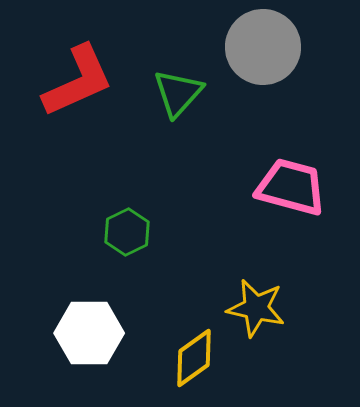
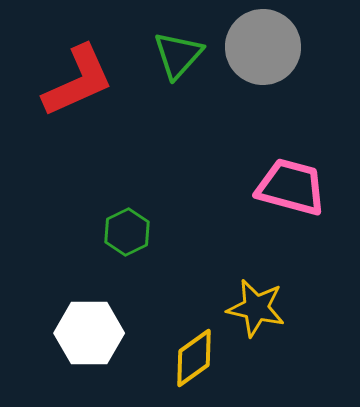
green triangle: moved 38 px up
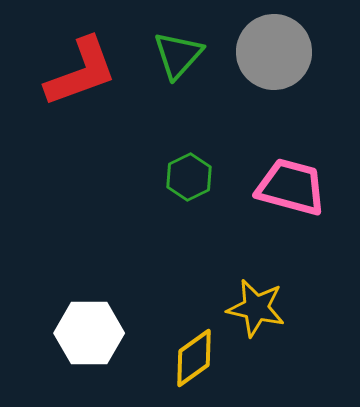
gray circle: moved 11 px right, 5 px down
red L-shape: moved 3 px right, 9 px up; rotated 4 degrees clockwise
green hexagon: moved 62 px right, 55 px up
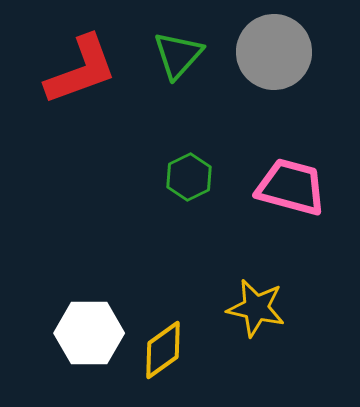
red L-shape: moved 2 px up
yellow diamond: moved 31 px left, 8 px up
